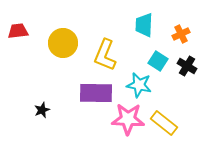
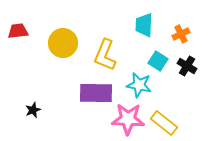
black star: moved 9 px left
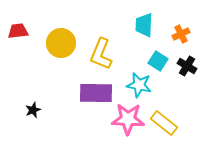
yellow circle: moved 2 px left
yellow L-shape: moved 4 px left, 1 px up
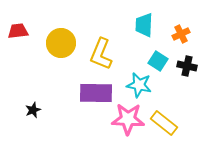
black cross: rotated 18 degrees counterclockwise
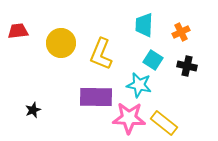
orange cross: moved 2 px up
cyan square: moved 5 px left, 1 px up
purple rectangle: moved 4 px down
pink star: moved 1 px right, 1 px up
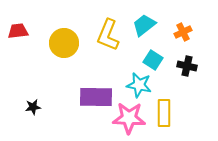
cyan trapezoid: rotated 50 degrees clockwise
orange cross: moved 2 px right
yellow circle: moved 3 px right
yellow L-shape: moved 7 px right, 19 px up
black star: moved 3 px up; rotated 14 degrees clockwise
yellow rectangle: moved 10 px up; rotated 52 degrees clockwise
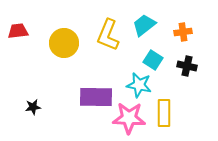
orange cross: rotated 18 degrees clockwise
